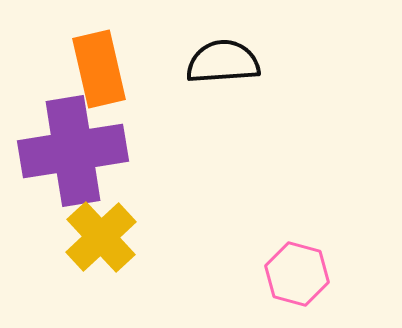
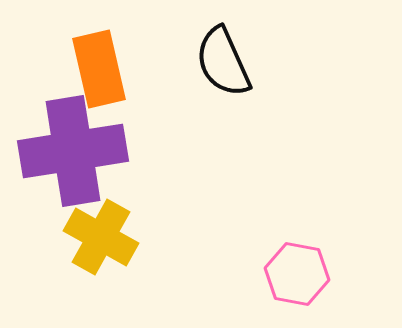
black semicircle: rotated 110 degrees counterclockwise
yellow cross: rotated 18 degrees counterclockwise
pink hexagon: rotated 4 degrees counterclockwise
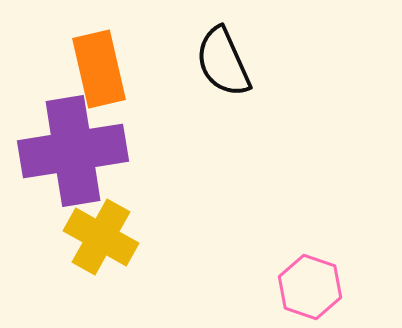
pink hexagon: moved 13 px right, 13 px down; rotated 8 degrees clockwise
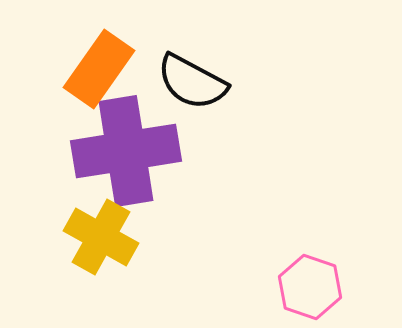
black semicircle: moved 31 px left, 20 px down; rotated 38 degrees counterclockwise
orange rectangle: rotated 48 degrees clockwise
purple cross: moved 53 px right
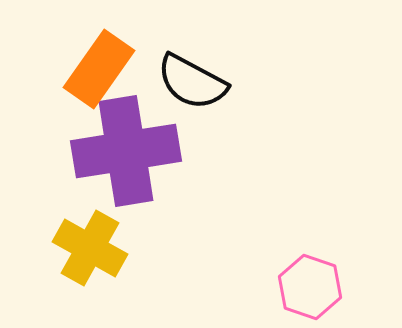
yellow cross: moved 11 px left, 11 px down
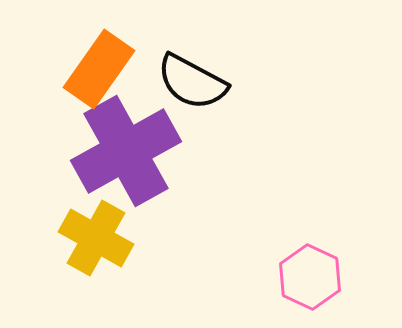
purple cross: rotated 20 degrees counterclockwise
yellow cross: moved 6 px right, 10 px up
pink hexagon: moved 10 px up; rotated 6 degrees clockwise
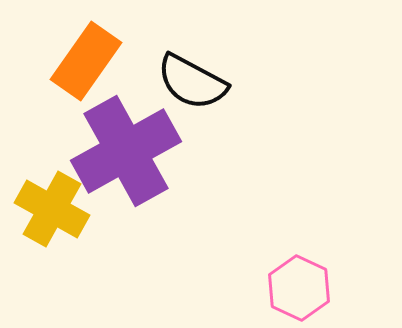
orange rectangle: moved 13 px left, 8 px up
yellow cross: moved 44 px left, 29 px up
pink hexagon: moved 11 px left, 11 px down
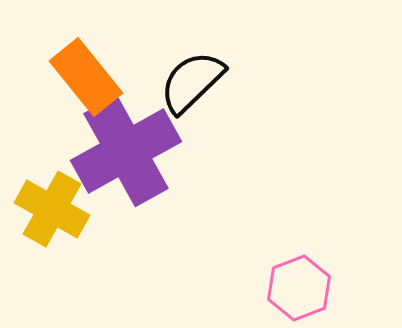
orange rectangle: moved 16 px down; rotated 74 degrees counterclockwise
black semicircle: rotated 108 degrees clockwise
pink hexagon: rotated 14 degrees clockwise
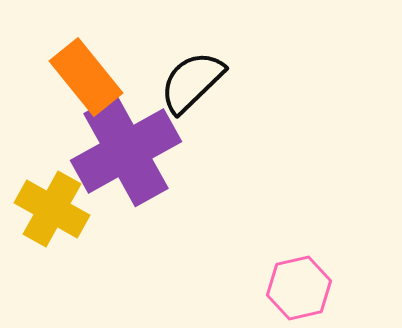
pink hexagon: rotated 8 degrees clockwise
